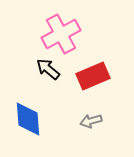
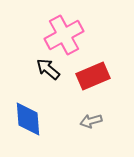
pink cross: moved 3 px right, 1 px down
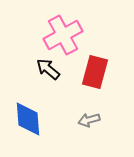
pink cross: moved 1 px left
red rectangle: moved 2 px right, 4 px up; rotated 52 degrees counterclockwise
gray arrow: moved 2 px left, 1 px up
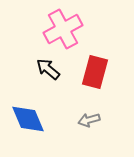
pink cross: moved 6 px up
blue diamond: rotated 18 degrees counterclockwise
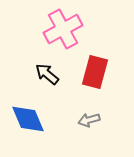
black arrow: moved 1 px left, 5 px down
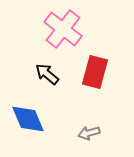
pink cross: rotated 24 degrees counterclockwise
gray arrow: moved 13 px down
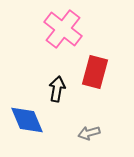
black arrow: moved 10 px right, 15 px down; rotated 60 degrees clockwise
blue diamond: moved 1 px left, 1 px down
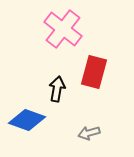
red rectangle: moved 1 px left
blue diamond: rotated 48 degrees counterclockwise
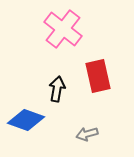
red rectangle: moved 4 px right, 4 px down; rotated 28 degrees counterclockwise
blue diamond: moved 1 px left
gray arrow: moved 2 px left, 1 px down
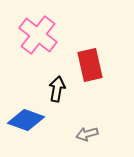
pink cross: moved 25 px left, 6 px down
red rectangle: moved 8 px left, 11 px up
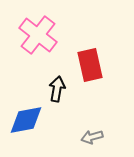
blue diamond: rotated 30 degrees counterclockwise
gray arrow: moved 5 px right, 3 px down
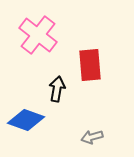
red rectangle: rotated 8 degrees clockwise
blue diamond: rotated 30 degrees clockwise
